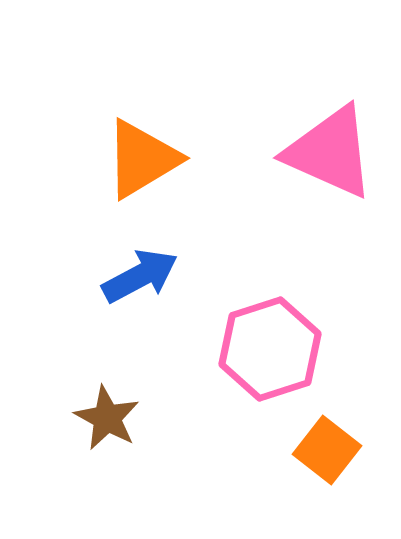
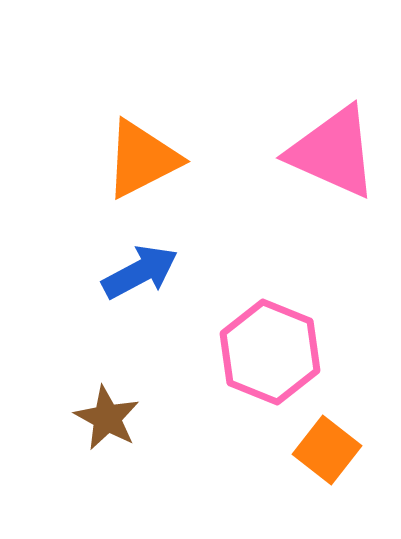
pink triangle: moved 3 px right
orange triangle: rotated 4 degrees clockwise
blue arrow: moved 4 px up
pink hexagon: moved 3 px down; rotated 20 degrees counterclockwise
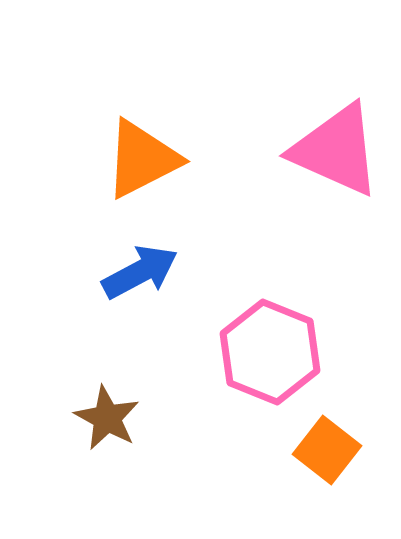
pink triangle: moved 3 px right, 2 px up
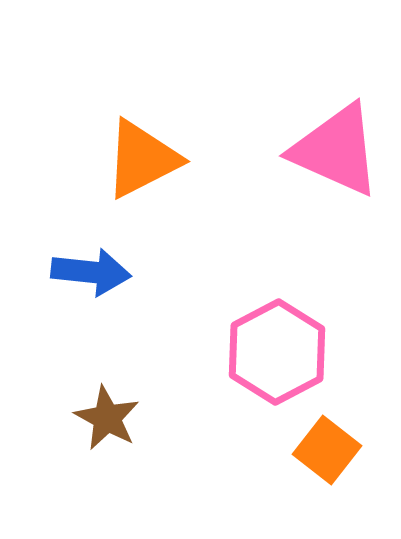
blue arrow: moved 49 px left; rotated 34 degrees clockwise
pink hexagon: moved 7 px right; rotated 10 degrees clockwise
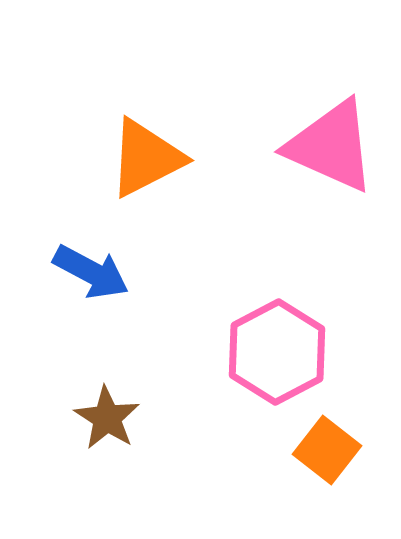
pink triangle: moved 5 px left, 4 px up
orange triangle: moved 4 px right, 1 px up
blue arrow: rotated 22 degrees clockwise
brown star: rotated 4 degrees clockwise
